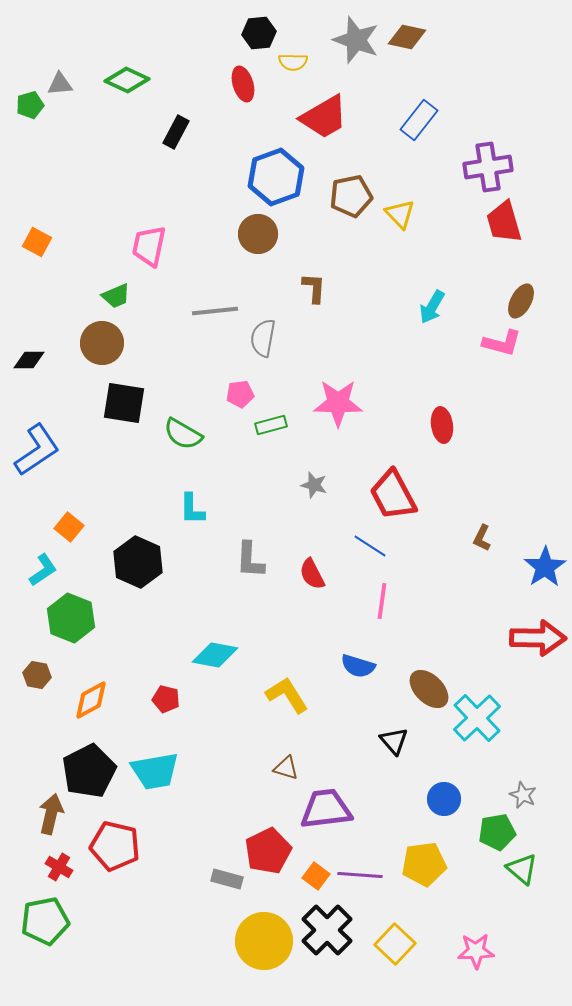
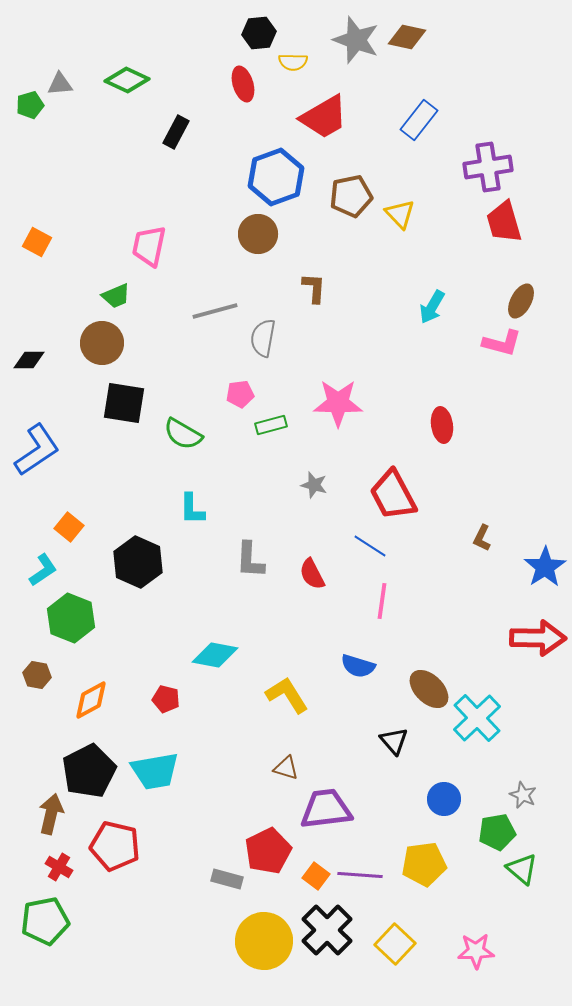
gray line at (215, 311): rotated 9 degrees counterclockwise
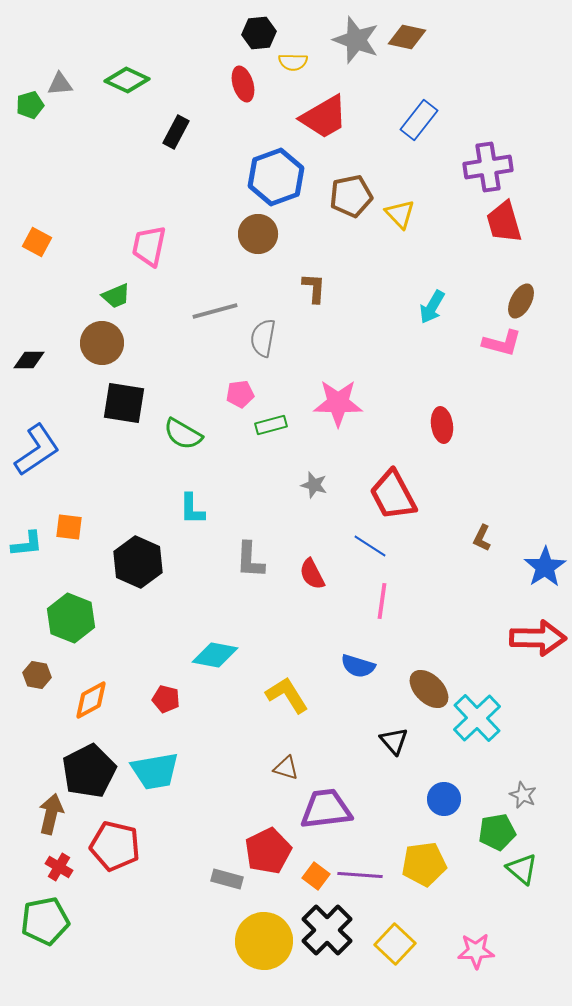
orange square at (69, 527): rotated 32 degrees counterclockwise
cyan L-shape at (43, 570): moved 16 px left, 26 px up; rotated 28 degrees clockwise
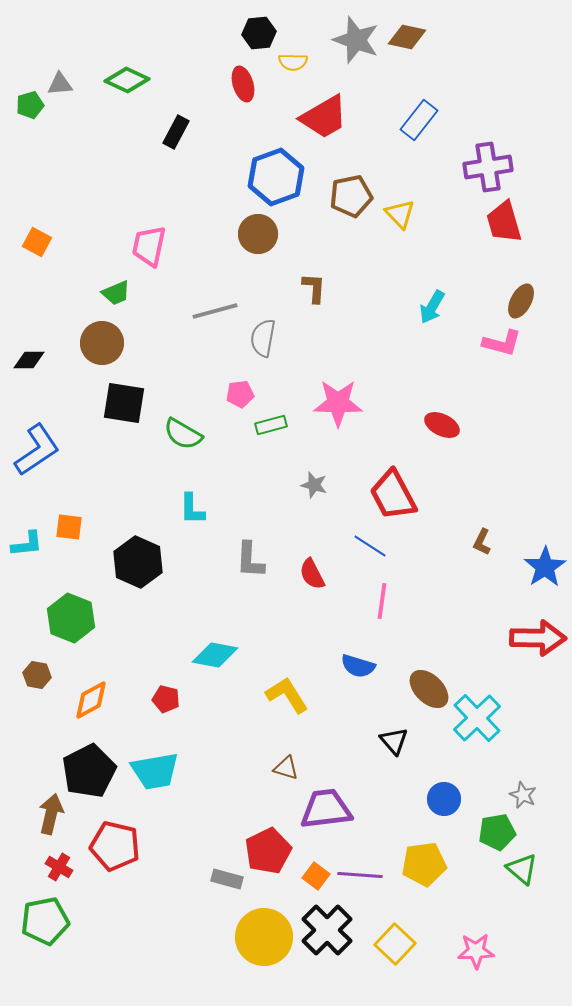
green trapezoid at (116, 296): moved 3 px up
red ellipse at (442, 425): rotated 56 degrees counterclockwise
brown L-shape at (482, 538): moved 4 px down
yellow circle at (264, 941): moved 4 px up
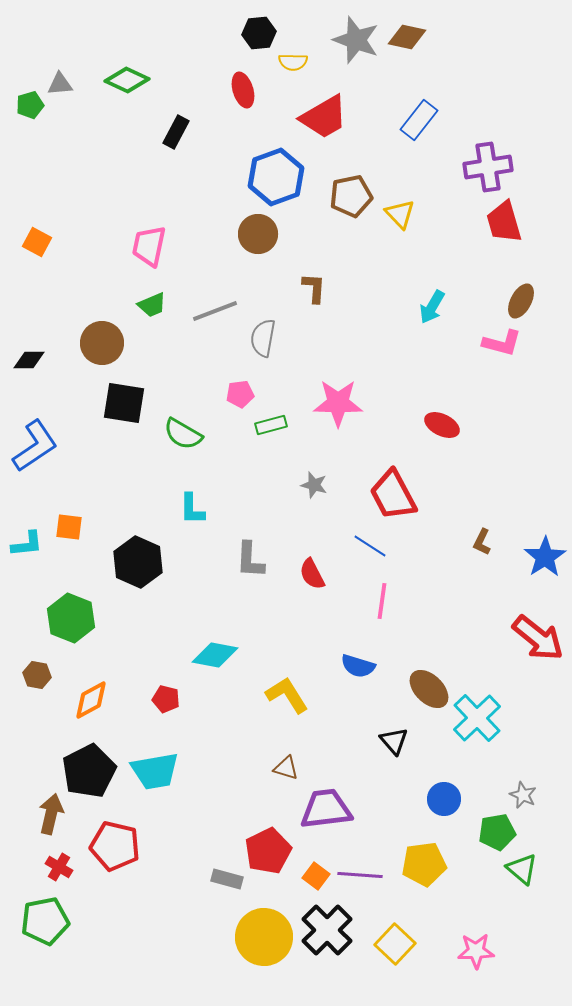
red ellipse at (243, 84): moved 6 px down
green trapezoid at (116, 293): moved 36 px right, 12 px down
gray line at (215, 311): rotated 6 degrees counterclockwise
blue L-shape at (37, 450): moved 2 px left, 4 px up
blue star at (545, 567): moved 10 px up
red arrow at (538, 638): rotated 38 degrees clockwise
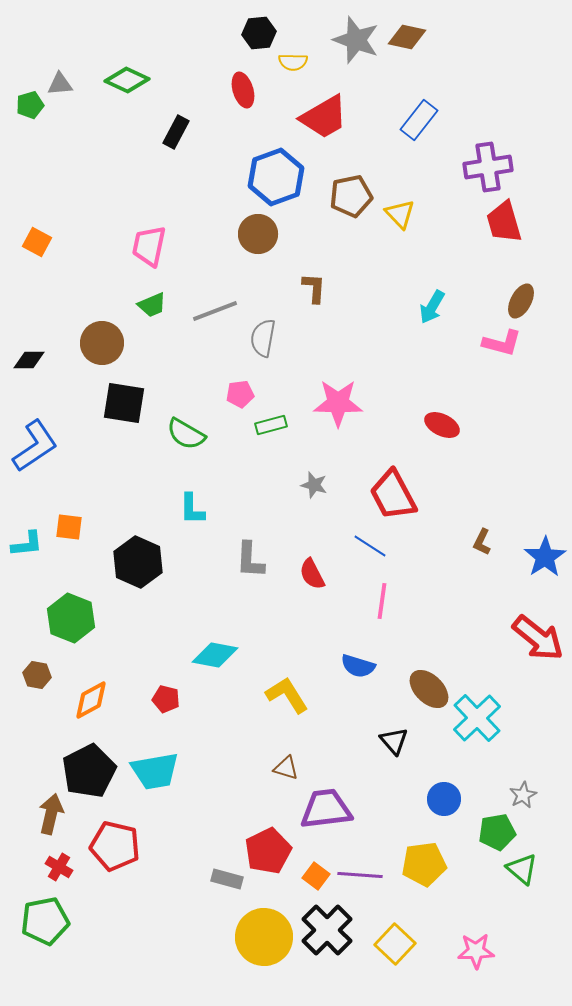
green semicircle at (183, 434): moved 3 px right
gray star at (523, 795): rotated 20 degrees clockwise
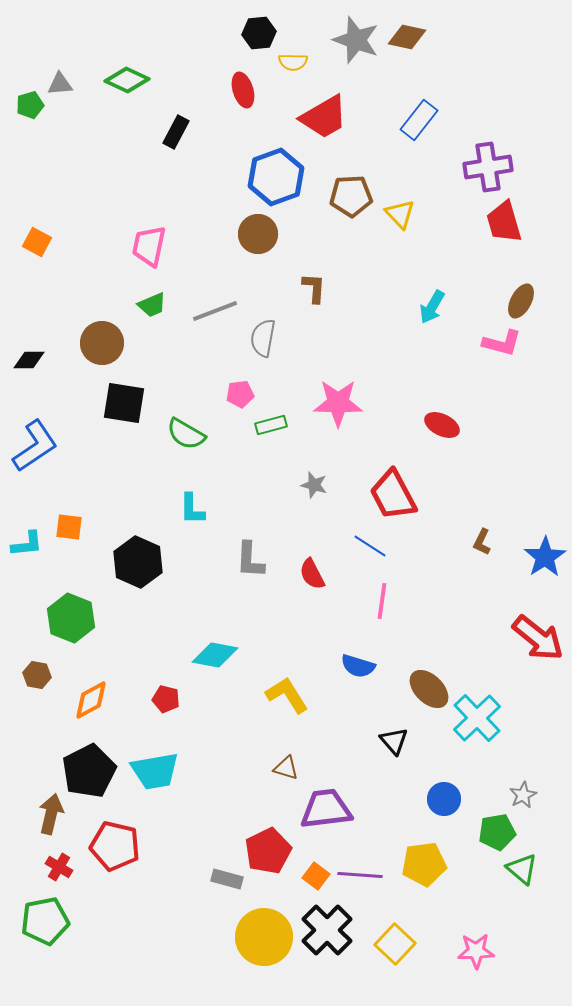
brown pentagon at (351, 196): rotated 9 degrees clockwise
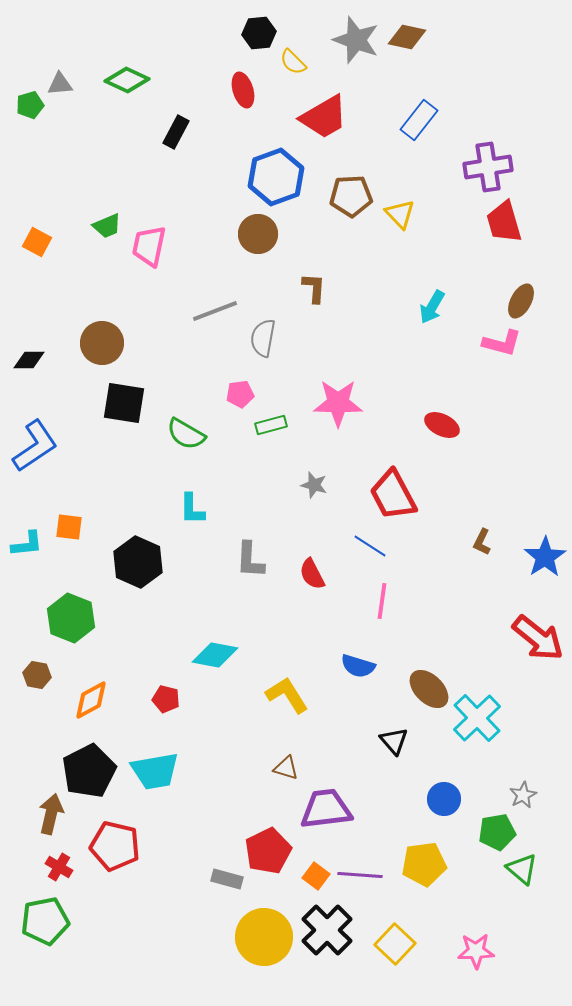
yellow semicircle at (293, 62): rotated 44 degrees clockwise
green trapezoid at (152, 305): moved 45 px left, 79 px up
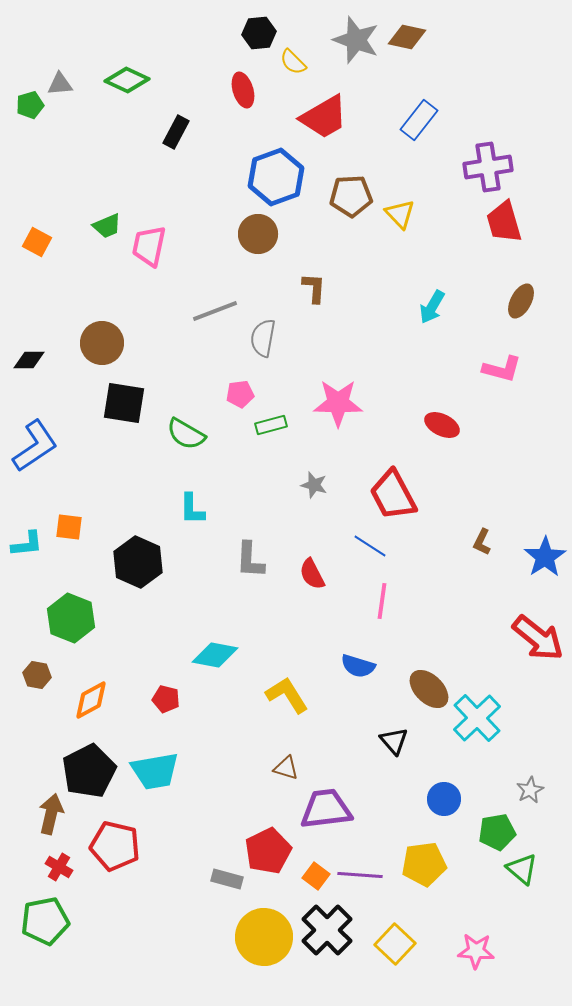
pink L-shape at (502, 343): moved 26 px down
gray star at (523, 795): moved 7 px right, 5 px up
pink star at (476, 951): rotated 6 degrees clockwise
